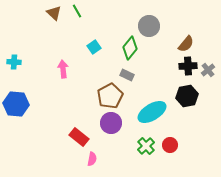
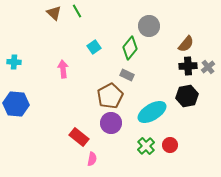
gray cross: moved 3 px up
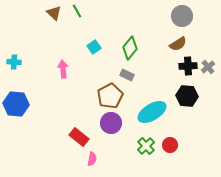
gray circle: moved 33 px right, 10 px up
brown semicircle: moved 8 px left; rotated 18 degrees clockwise
black hexagon: rotated 15 degrees clockwise
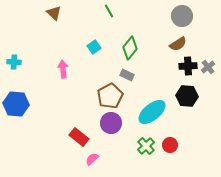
green line: moved 32 px right
cyan ellipse: rotated 8 degrees counterclockwise
pink semicircle: rotated 144 degrees counterclockwise
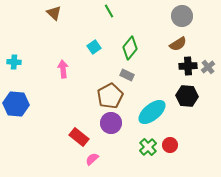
green cross: moved 2 px right, 1 px down
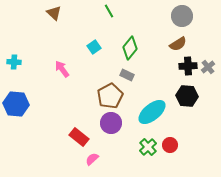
pink arrow: moved 1 px left; rotated 30 degrees counterclockwise
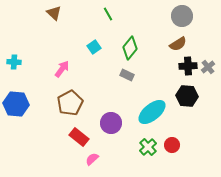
green line: moved 1 px left, 3 px down
pink arrow: rotated 72 degrees clockwise
brown pentagon: moved 40 px left, 7 px down
red circle: moved 2 px right
